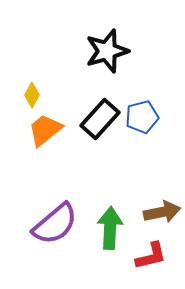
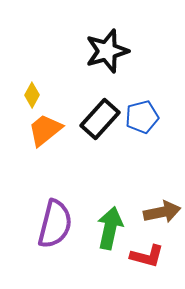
purple semicircle: rotated 36 degrees counterclockwise
green arrow: rotated 9 degrees clockwise
red L-shape: moved 4 px left; rotated 28 degrees clockwise
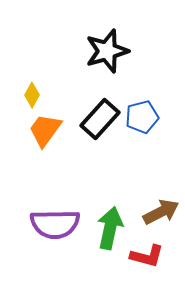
orange trapezoid: rotated 15 degrees counterclockwise
brown arrow: moved 1 px left; rotated 15 degrees counterclockwise
purple semicircle: rotated 75 degrees clockwise
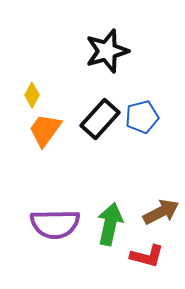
green arrow: moved 4 px up
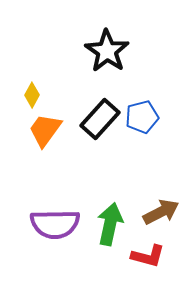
black star: rotated 21 degrees counterclockwise
red L-shape: moved 1 px right
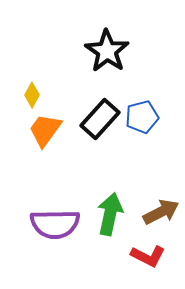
green arrow: moved 10 px up
red L-shape: rotated 12 degrees clockwise
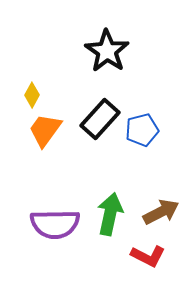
blue pentagon: moved 13 px down
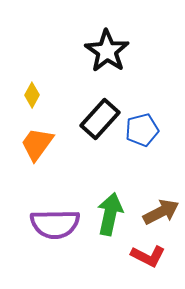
orange trapezoid: moved 8 px left, 14 px down
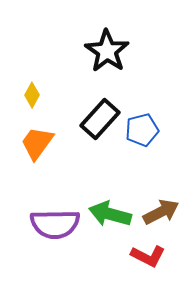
orange trapezoid: moved 1 px up
green arrow: rotated 87 degrees counterclockwise
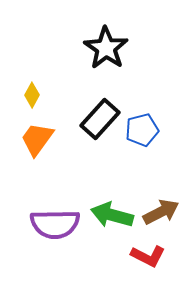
black star: moved 1 px left, 3 px up
orange trapezoid: moved 4 px up
green arrow: moved 2 px right, 1 px down
